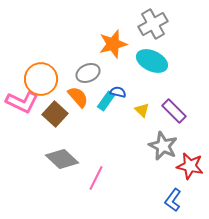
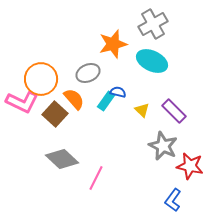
orange semicircle: moved 4 px left, 2 px down
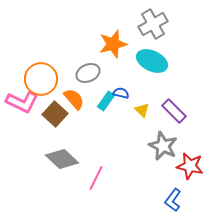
blue semicircle: moved 3 px right, 1 px down
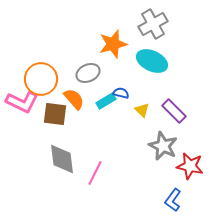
cyan rectangle: rotated 24 degrees clockwise
brown square: rotated 35 degrees counterclockwise
gray diamond: rotated 40 degrees clockwise
pink line: moved 1 px left, 5 px up
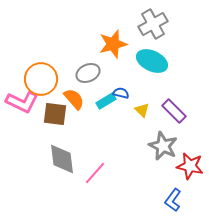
pink line: rotated 15 degrees clockwise
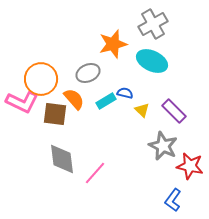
blue semicircle: moved 4 px right
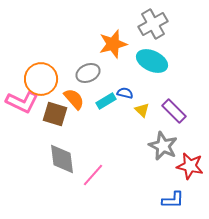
brown square: rotated 10 degrees clockwise
pink line: moved 2 px left, 2 px down
blue L-shape: rotated 125 degrees counterclockwise
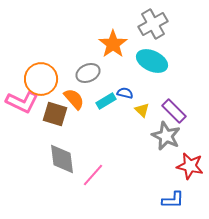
orange star: rotated 20 degrees counterclockwise
gray star: moved 3 px right, 10 px up
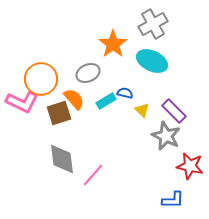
brown square: moved 4 px right, 1 px up; rotated 35 degrees counterclockwise
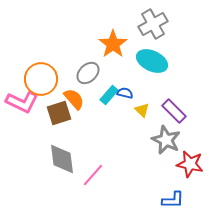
gray ellipse: rotated 20 degrees counterclockwise
cyan rectangle: moved 3 px right, 6 px up; rotated 18 degrees counterclockwise
gray star: moved 4 px down
red star: moved 2 px up
